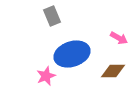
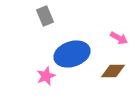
gray rectangle: moved 7 px left
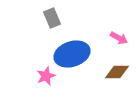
gray rectangle: moved 7 px right, 2 px down
brown diamond: moved 4 px right, 1 px down
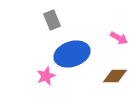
gray rectangle: moved 2 px down
brown diamond: moved 2 px left, 4 px down
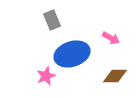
pink arrow: moved 8 px left
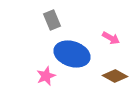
blue ellipse: rotated 36 degrees clockwise
brown diamond: rotated 30 degrees clockwise
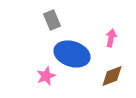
pink arrow: rotated 108 degrees counterclockwise
brown diamond: moved 3 px left; rotated 50 degrees counterclockwise
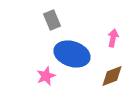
pink arrow: moved 2 px right
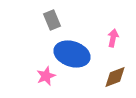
brown diamond: moved 3 px right, 1 px down
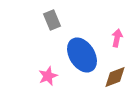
pink arrow: moved 4 px right
blue ellipse: moved 10 px right, 1 px down; rotated 40 degrees clockwise
pink star: moved 2 px right
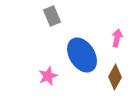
gray rectangle: moved 4 px up
brown diamond: rotated 40 degrees counterclockwise
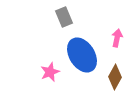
gray rectangle: moved 12 px right, 1 px down
pink star: moved 2 px right, 4 px up
